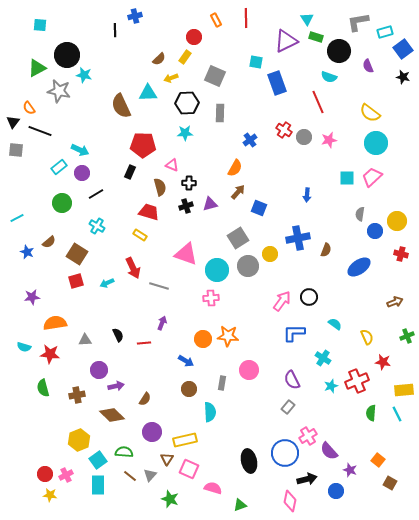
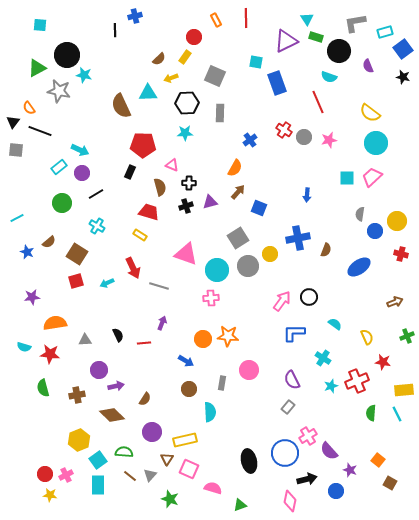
gray L-shape at (358, 22): moved 3 px left, 1 px down
purple triangle at (210, 204): moved 2 px up
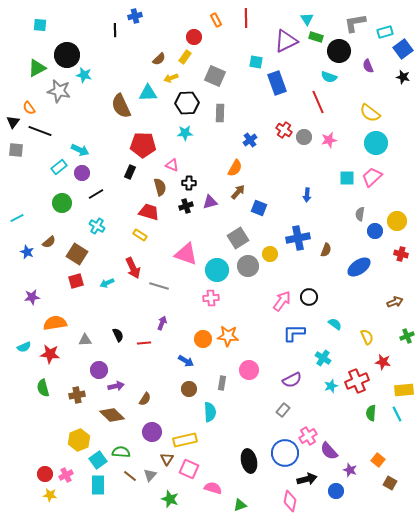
cyan semicircle at (24, 347): rotated 40 degrees counterclockwise
purple semicircle at (292, 380): rotated 90 degrees counterclockwise
gray rectangle at (288, 407): moved 5 px left, 3 px down
green semicircle at (124, 452): moved 3 px left
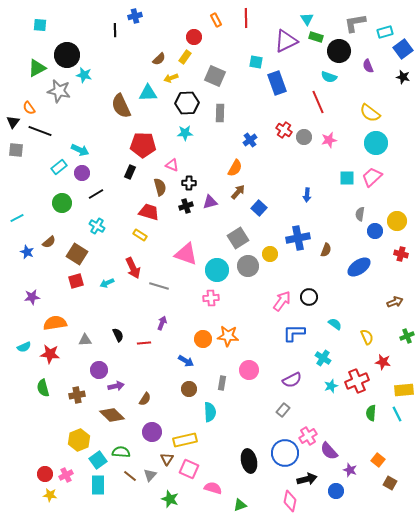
blue square at (259, 208): rotated 21 degrees clockwise
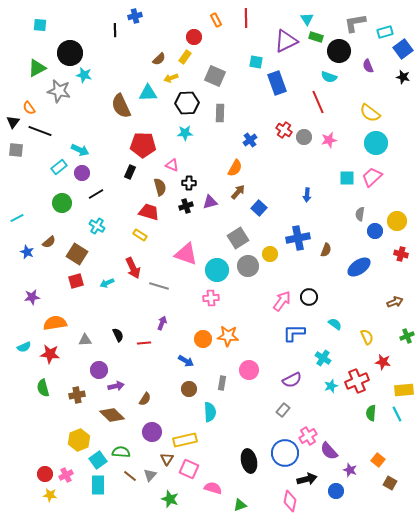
black circle at (67, 55): moved 3 px right, 2 px up
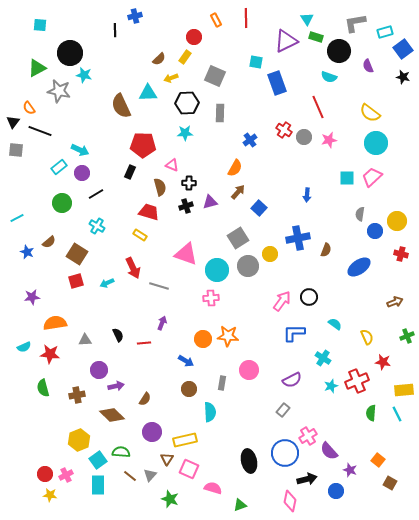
red line at (318, 102): moved 5 px down
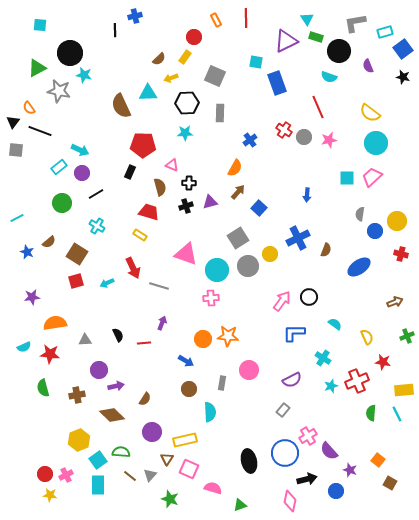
blue cross at (298, 238): rotated 15 degrees counterclockwise
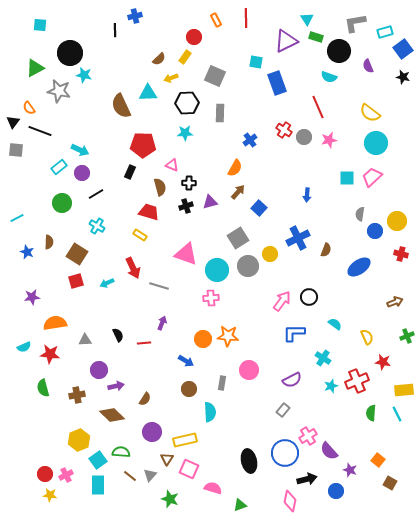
green triangle at (37, 68): moved 2 px left
brown semicircle at (49, 242): rotated 48 degrees counterclockwise
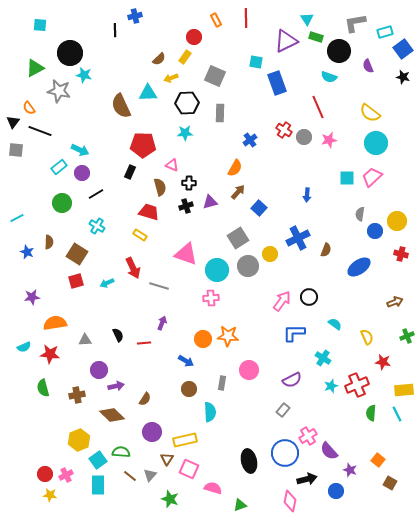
red cross at (357, 381): moved 4 px down
